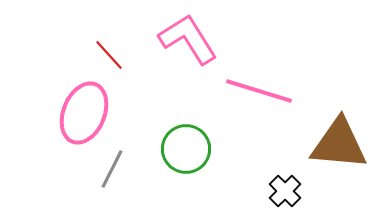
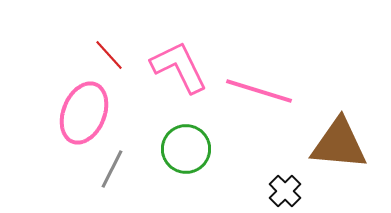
pink L-shape: moved 9 px left, 28 px down; rotated 6 degrees clockwise
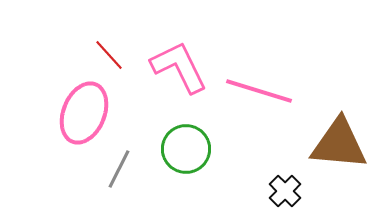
gray line: moved 7 px right
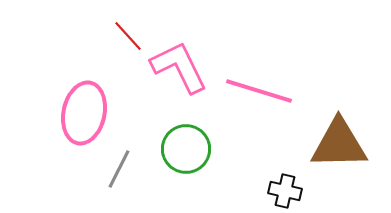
red line: moved 19 px right, 19 px up
pink ellipse: rotated 10 degrees counterclockwise
brown triangle: rotated 6 degrees counterclockwise
black cross: rotated 32 degrees counterclockwise
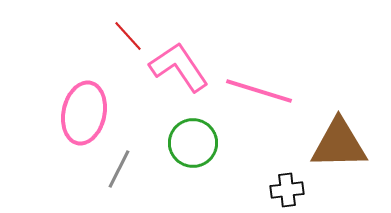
pink L-shape: rotated 8 degrees counterclockwise
green circle: moved 7 px right, 6 px up
black cross: moved 2 px right, 1 px up; rotated 20 degrees counterclockwise
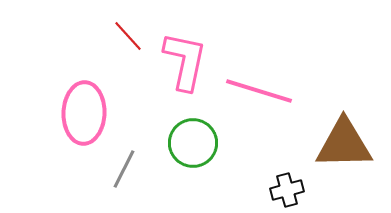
pink L-shape: moved 6 px right, 6 px up; rotated 46 degrees clockwise
pink ellipse: rotated 10 degrees counterclockwise
brown triangle: moved 5 px right
gray line: moved 5 px right
black cross: rotated 8 degrees counterclockwise
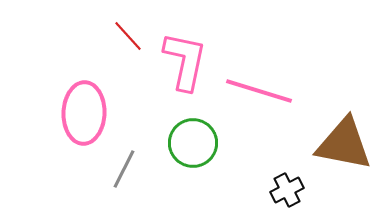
brown triangle: rotated 12 degrees clockwise
black cross: rotated 12 degrees counterclockwise
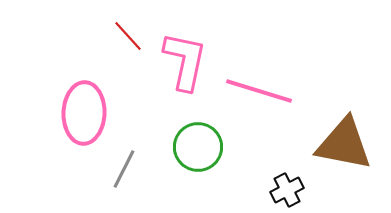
green circle: moved 5 px right, 4 px down
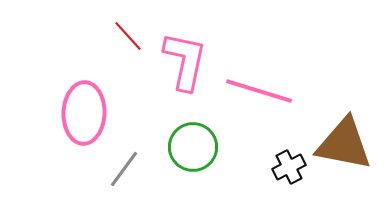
green circle: moved 5 px left
gray line: rotated 9 degrees clockwise
black cross: moved 2 px right, 23 px up
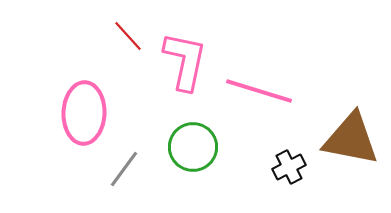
brown triangle: moved 7 px right, 5 px up
